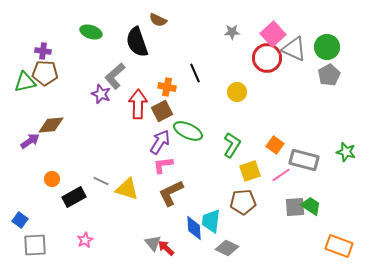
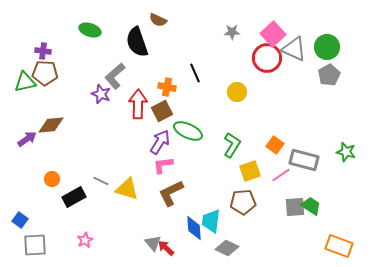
green ellipse at (91, 32): moved 1 px left, 2 px up
purple arrow at (30, 141): moved 3 px left, 2 px up
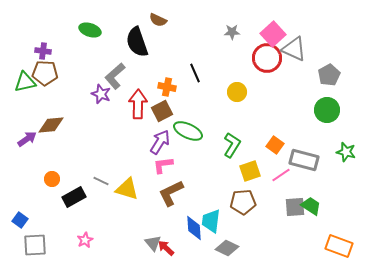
green circle at (327, 47): moved 63 px down
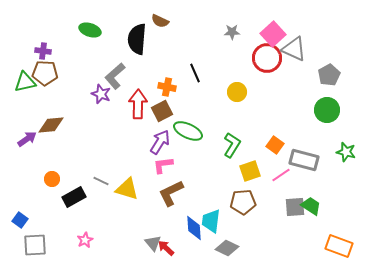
brown semicircle at (158, 20): moved 2 px right, 1 px down
black semicircle at (137, 42): moved 3 px up; rotated 24 degrees clockwise
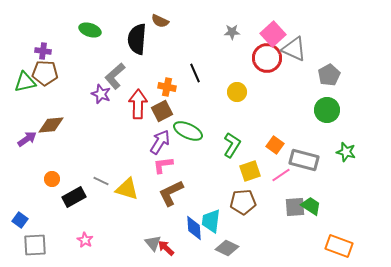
pink star at (85, 240): rotated 14 degrees counterclockwise
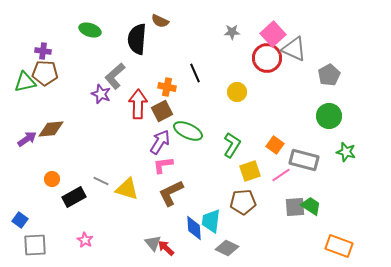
green circle at (327, 110): moved 2 px right, 6 px down
brown diamond at (51, 125): moved 4 px down
